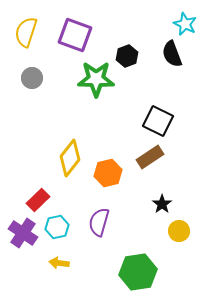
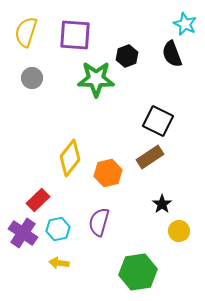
purple square: rotated 16 degrees counterclockwise
cyan hexagon: moved 1 px right, 2 px down
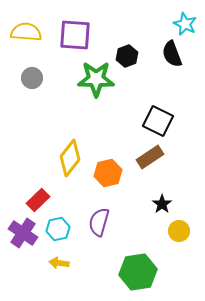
yellow semicircle: rotated 76 degrees clockwise
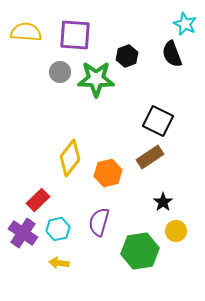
gray circle: moved 28 px right, 6 px up
black star: moved 1 px right, 2 px up
yellow circle: moved 3 px left
green hexagon: moved 2 px right, 21 px up
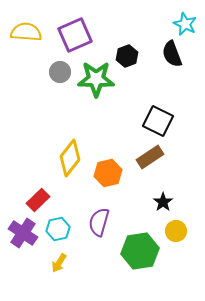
purple square: rotated 28 degrees counterclockwise
yellow arrow: rotated 66 degrees counterclockwise
